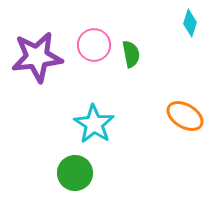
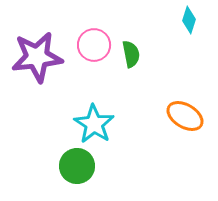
cyan diamond: moved 1 px left, 3 px up
green circle: moved 2 px right, 7 px up
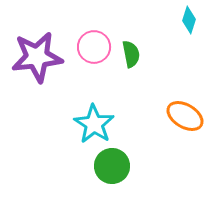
pink circle: moved 2 px down
green circle: moved 35 px right
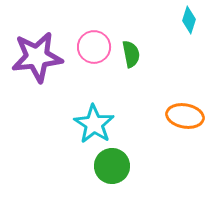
orange ellipse: rotated 21 degrees counterclockwise
